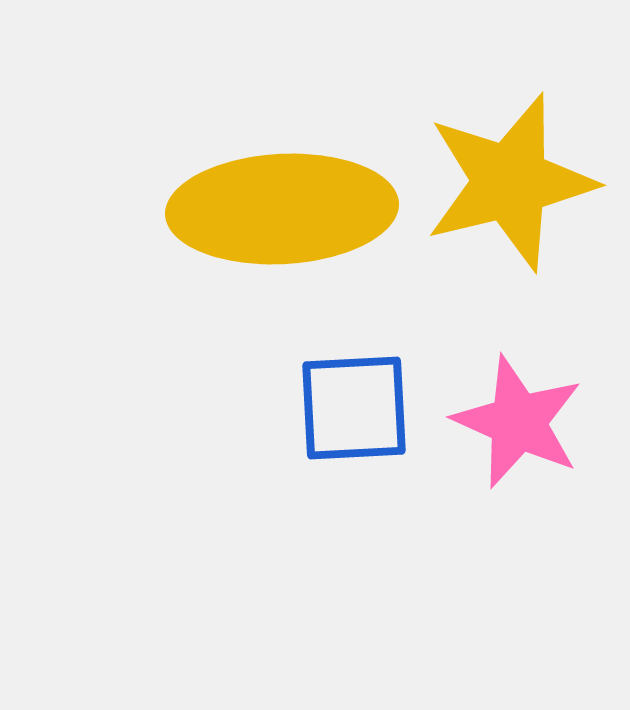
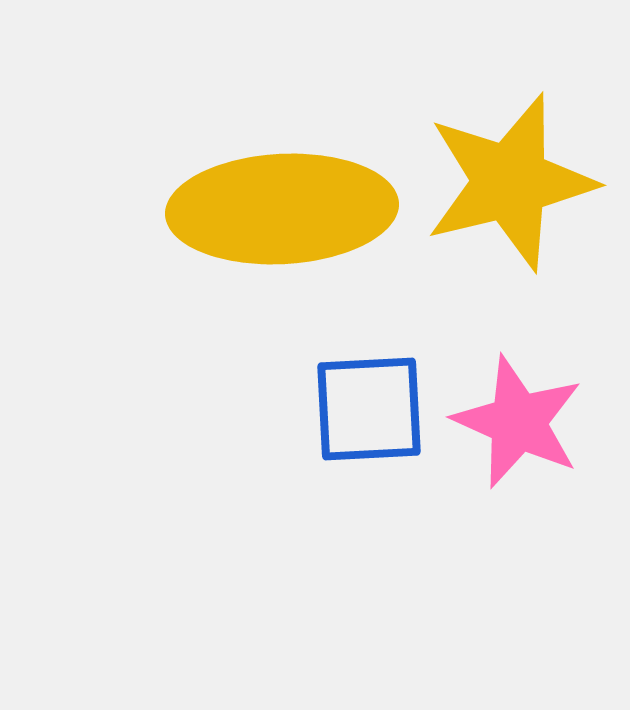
blue square: moved 15 px right, 1 px down
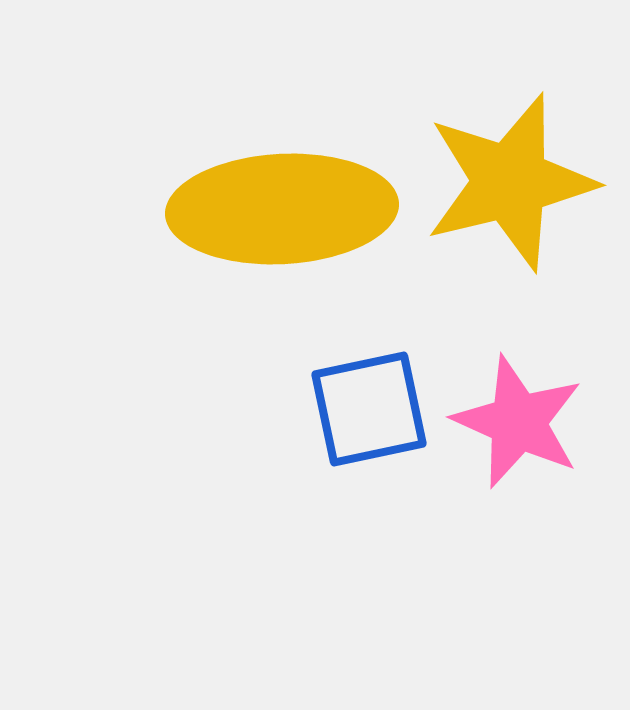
blue square: rotated 9 degrees counterclockwise
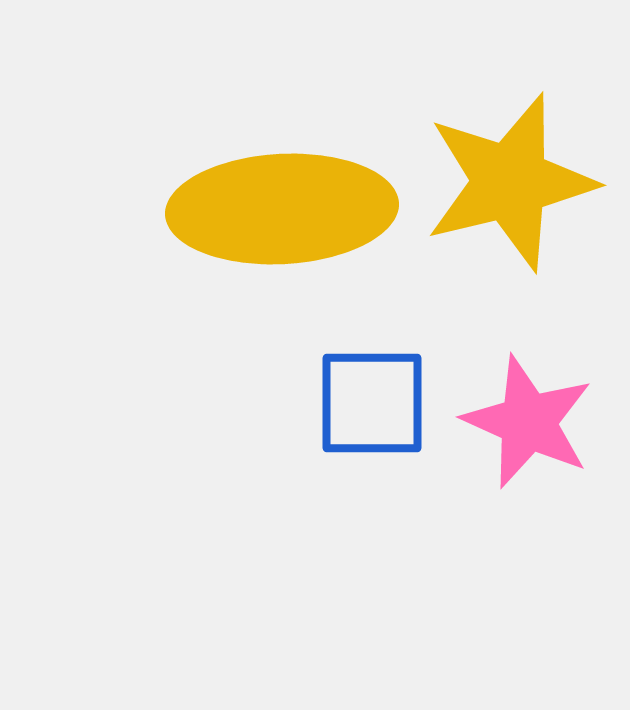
blue square: moved 3 px right, 6 px up; rotated 12 degrees clockwise
pink star: moved 10 px right
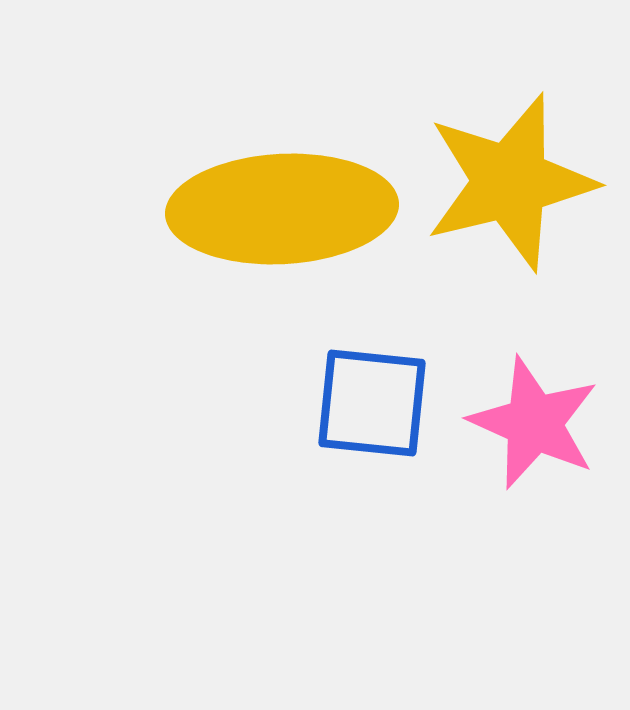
blue square: rotated 6 degrees clockwise
pink star: moved 6 px right, 1 px down
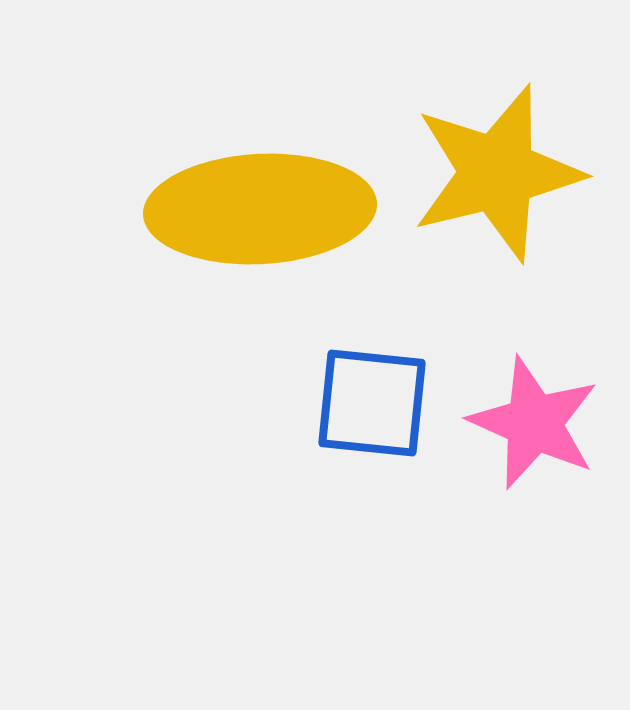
yellow star: moved 13 px left, 9 px up
yellow ellipse: moved 22 px left
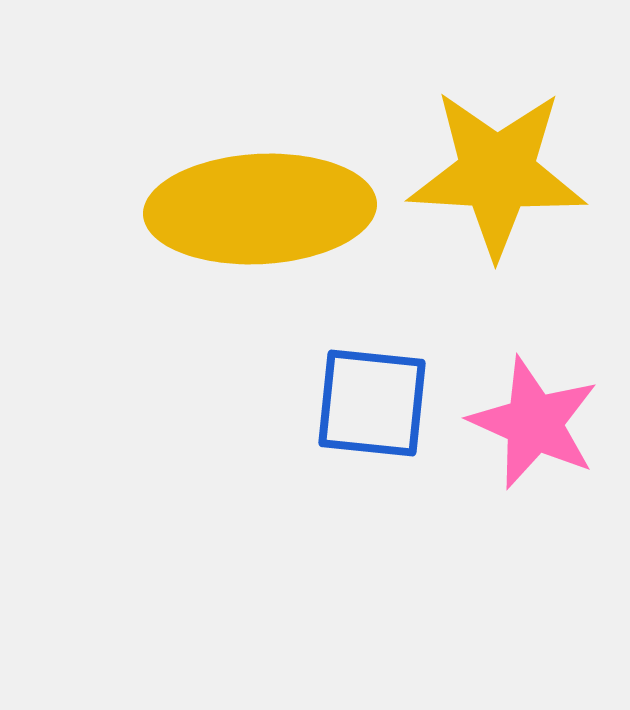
yellow star: rotated 17 degrees clockwise
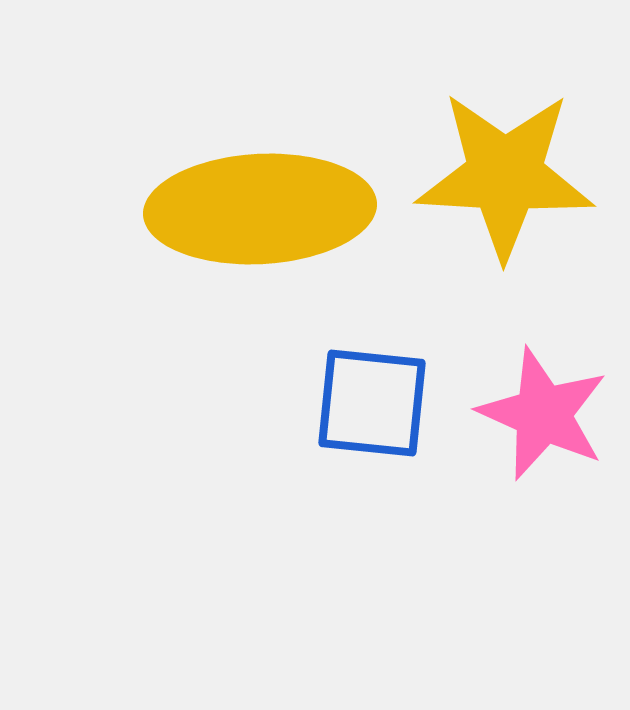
yellow star: moved 8 px right, 2 px down
pink star: moved 9 px right, 9 px up
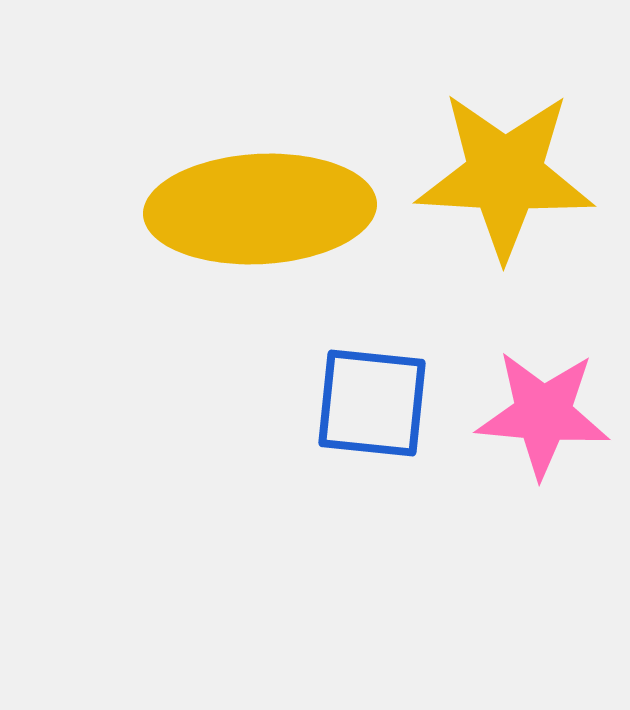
pink star: rotated 19 degrees counterclockwise
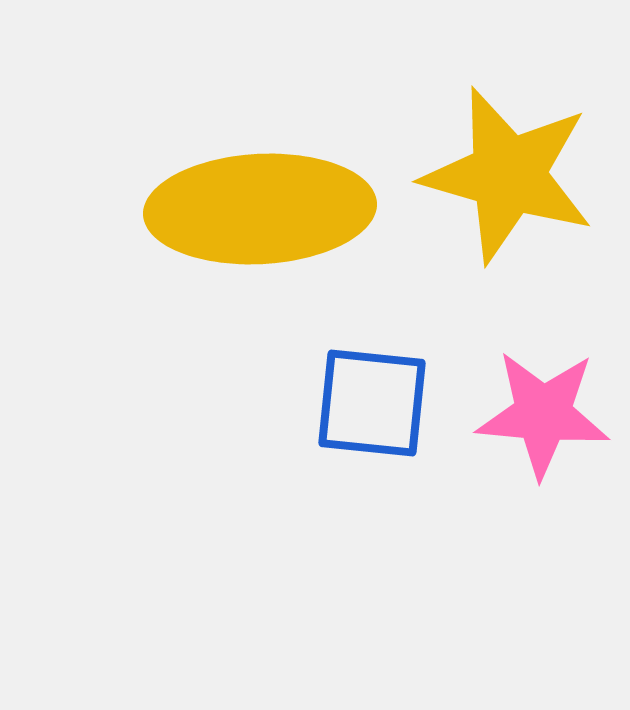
yellow star: moved 3 px right; rotated 13 degrees clockwise
